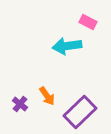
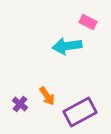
purple rectangle: rotated 16 degrees clockwise
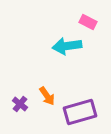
purple rectangle: rotated 12 degrees clockwise
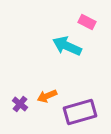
pink rectangle: moved 1 px left
cyan arrow: rotated 32 degrees clockwise
orange arrow: rotated 102 degrees clockwise
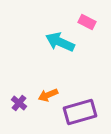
cyan arrow: moved 7 px left, 4 px up
orange arrow: moved 1 px right, 1 px up
purple cross: moved 1 px left, 1 px up
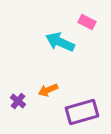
orange arrow: moved 5 px up
purple cross: moved 1 px left, 2 px up
purple rectangle: moved 2 px right
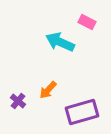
orange arrow: rotated 24 degrees counterclockwise
